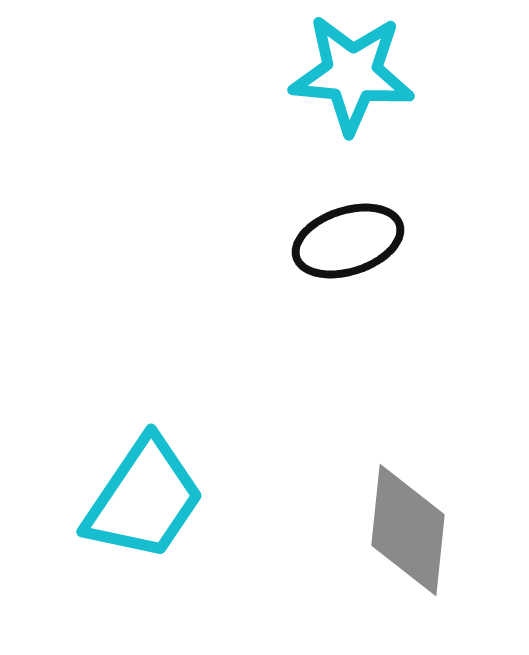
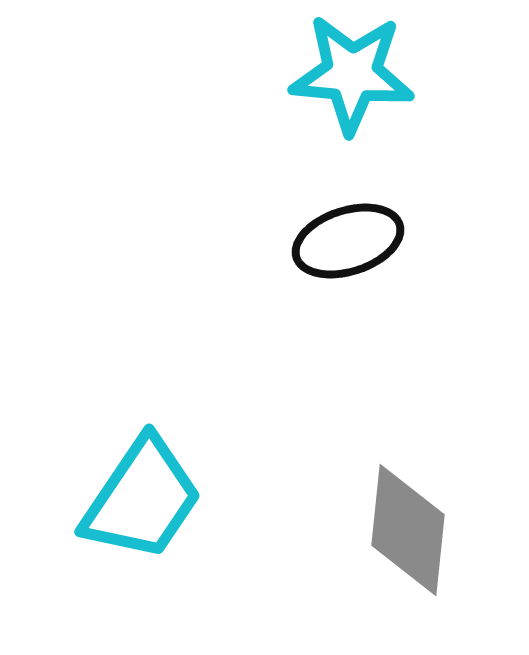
cyan trapezoid: moved 2 px left
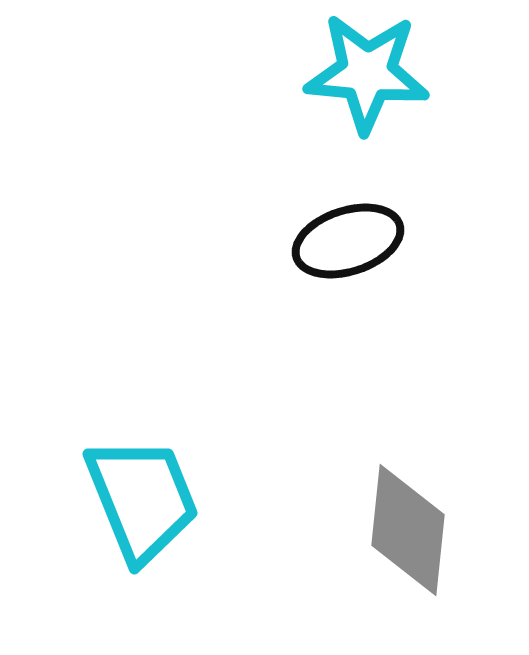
cyan star: moved 15 px right, 1 px up
cyan trapezoid: rotated 56 degrees counterclockwise
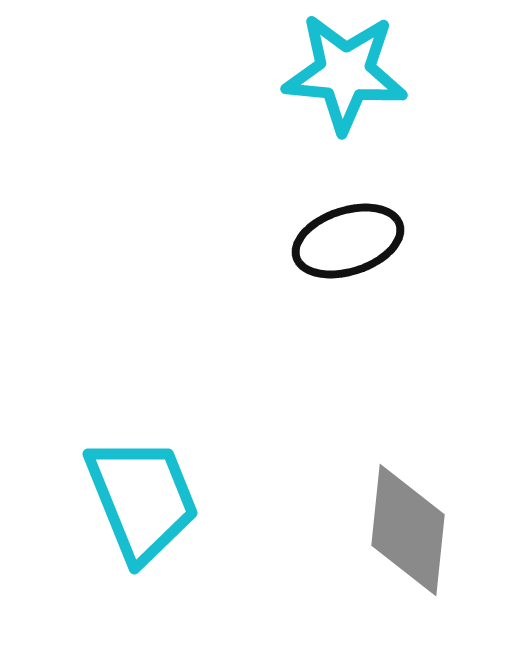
cyan star: moved 22 px left
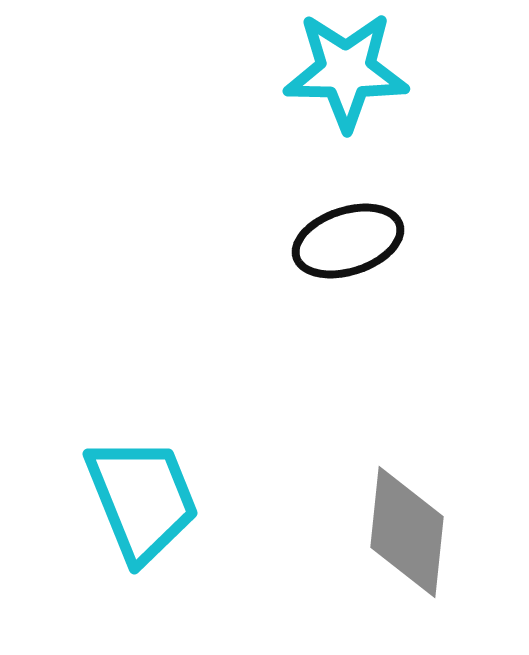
cyan star: moved 1 px right, 2 px up; rotated 4 degrees counterclockwise
gray diamond: moved 1 px left, 2 px down
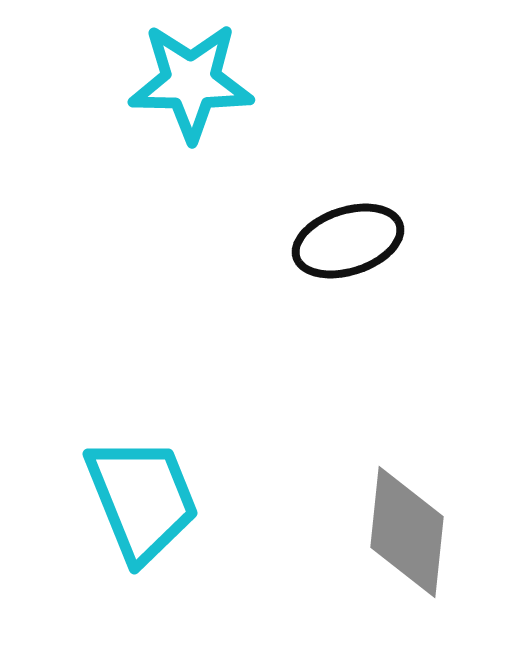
cyan star: moved 155 px left, 11 px down
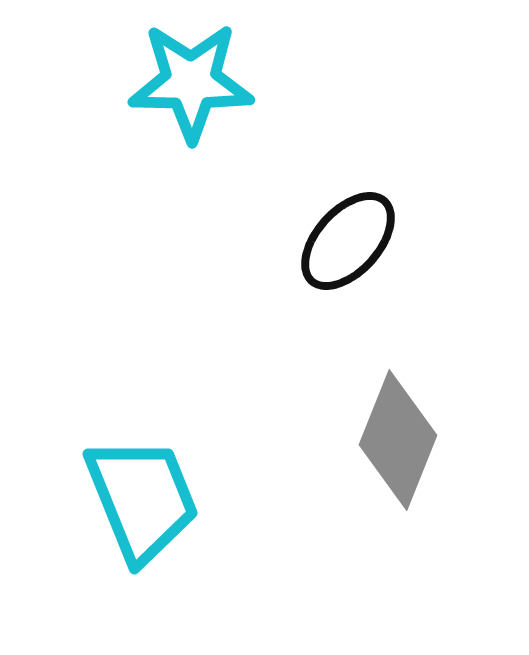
black ellipse: rotated 30 degrees counterclockwise
gray diamond: moved 9 px left, 92 px up; rotated 16 degrees clockwise
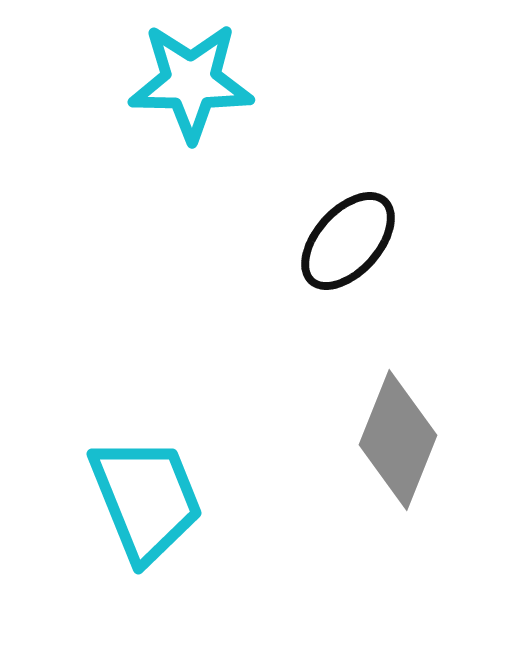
cyan trapezoid: moved 4 px right
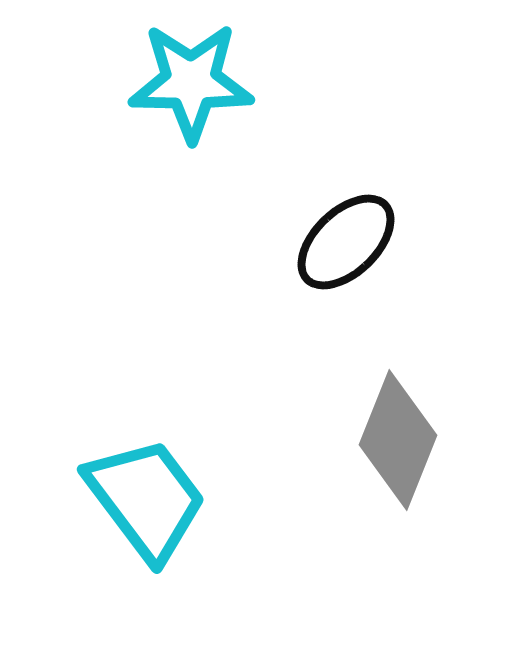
black ellipse: moved 2 px left, 1 px down; rotated 4 degrees clockwise
cyan trapezoid: rotated 15 degrees counterclockwise
